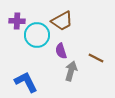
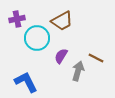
purple cross: moved 2 px up; rotated 14 degrees counterclockwise
cyan circle: moved 3 px down
purple semicircle: moved 5 px down; rotated 49 degrees clockwise
gray arrow: moved 7 px right
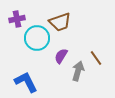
brown trapezoid: moved 2 px left, 1 px down; rotated 10 degrees clockwise
brown line: rotated 28 degrees clockwise
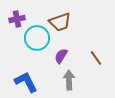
gray arrow: moved 9 px left, 9 px down; rotated 18 degrees counterclockwise
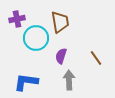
brown trapezoid: rotated 80 degrees counterclockwise
cyan circle: moved 1 px left
purple semicircle: rotated 14 degrees counterclockwise
blue L-shape: rotated 55 degrees counterclockwise
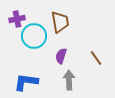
cyan circle: moved 2 px left, 2 px up
